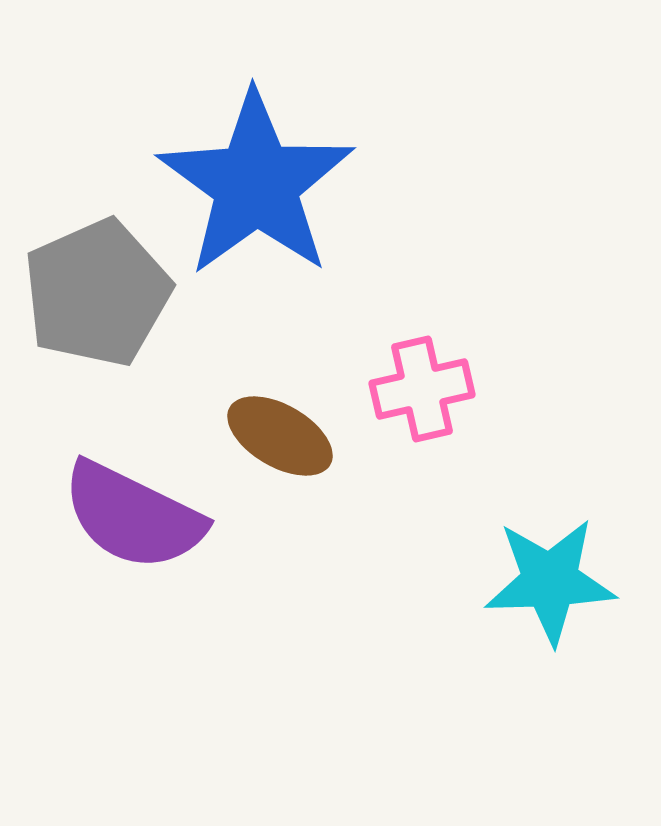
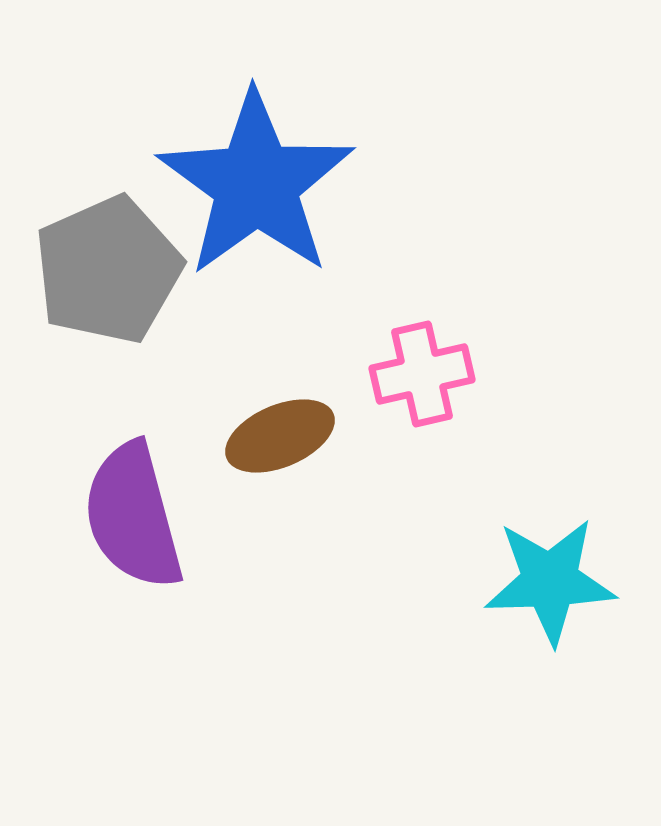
gray pentagon: moved 11 px right, 23 px up
pink cross: moved 15 px up
brown ellipse: rotated 53 degrees counterclockwise
purple semicircle: rotated 49 degrees clockwise
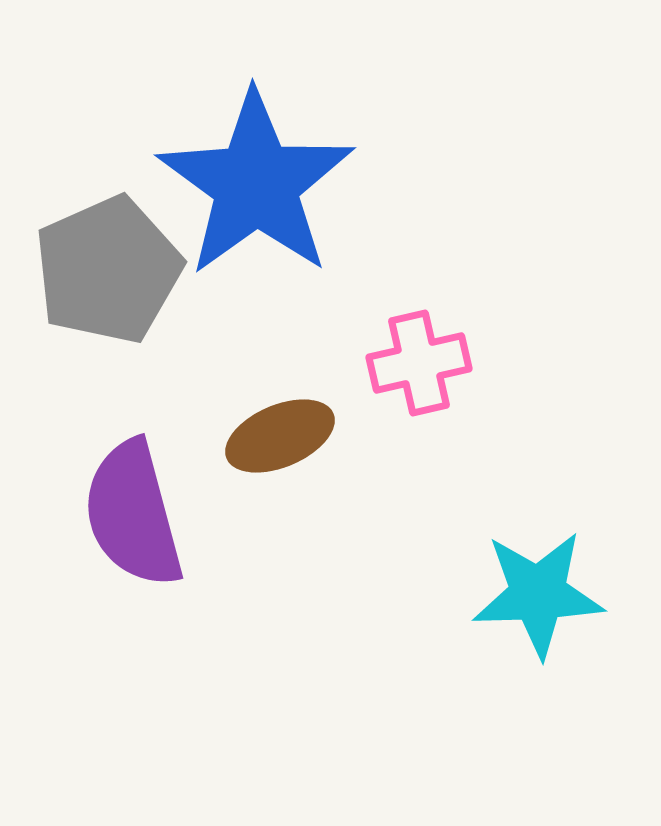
pink cross: moved 3 px left, 11 px up
purple semicircle: moved 2 px up
cyan star: moved 12 px left, 13 px down
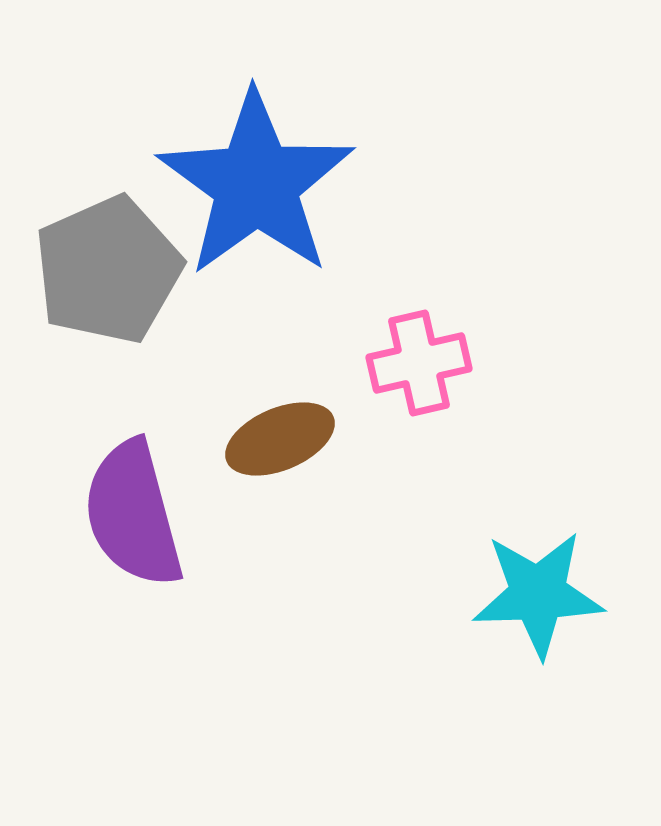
brown ellipse: moved 3 px down
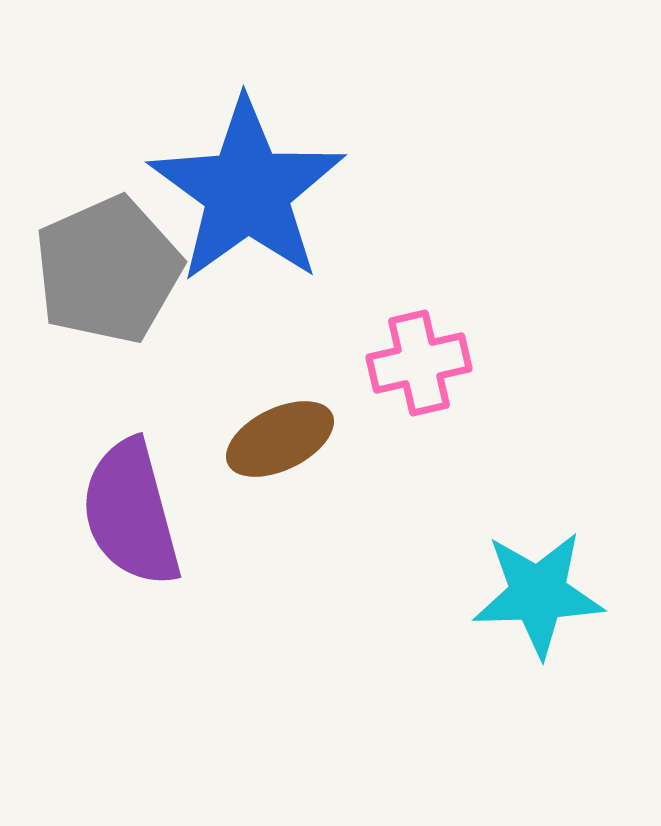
blue star: moved 9 px left, 7 px down
brown ellipse: rotated 3 degrees counterclockwise
purple semicircle: moved 2 px left, 1 px up
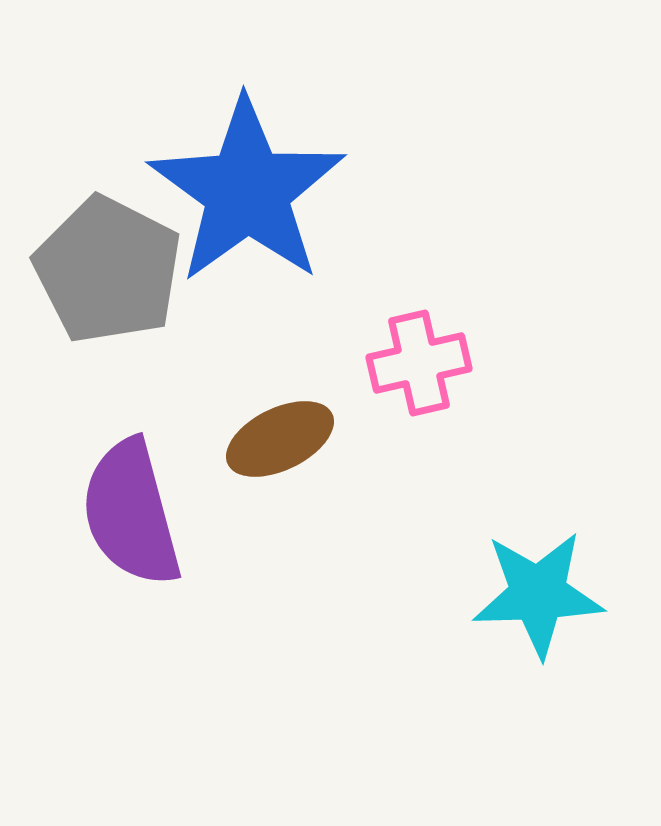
gray pentagon: rotated 21 degrees counterclockwise
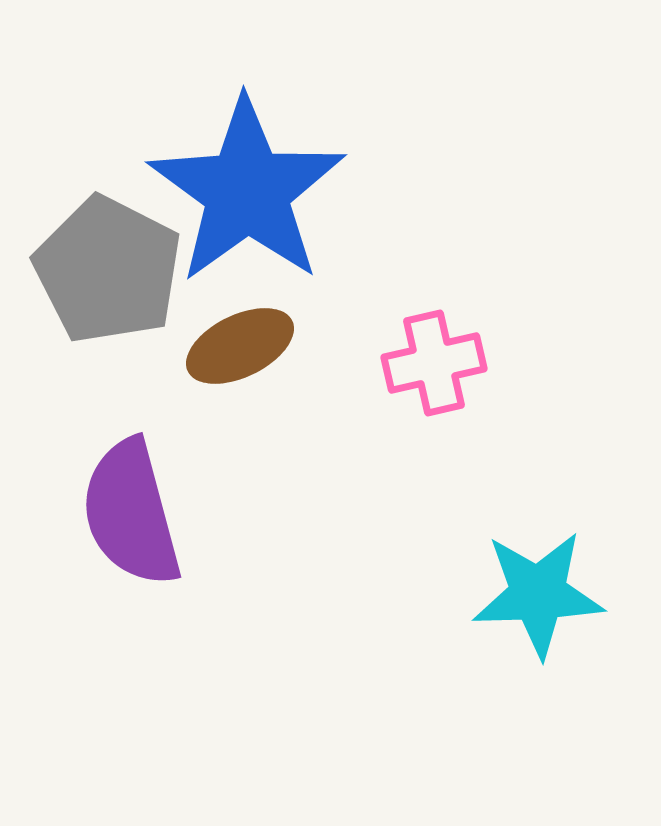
pink cross: moved 15 px right
brown ellipse: moved 40 px left, 93 px up
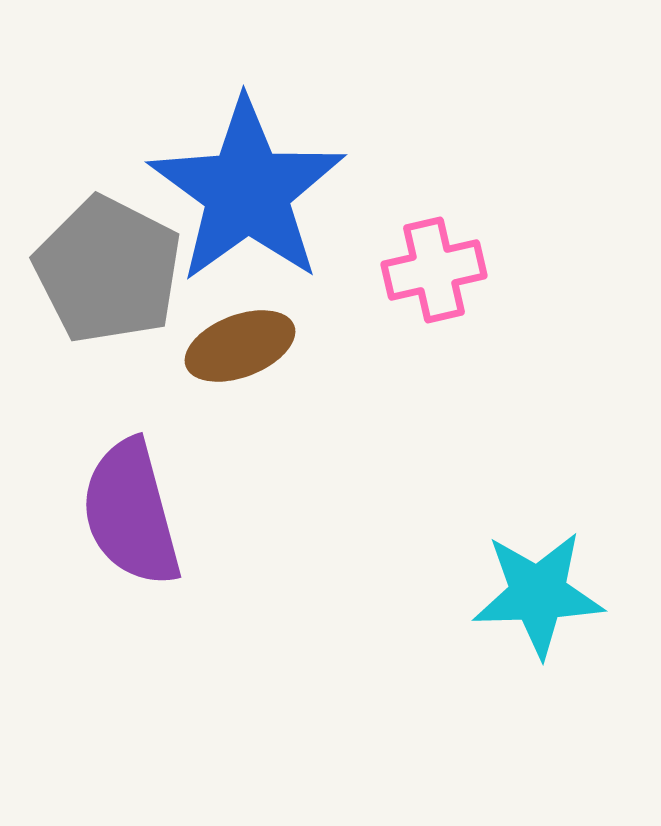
brown ellipse: rotated 5 degrees clockwise
pink cross: moved 93 px up
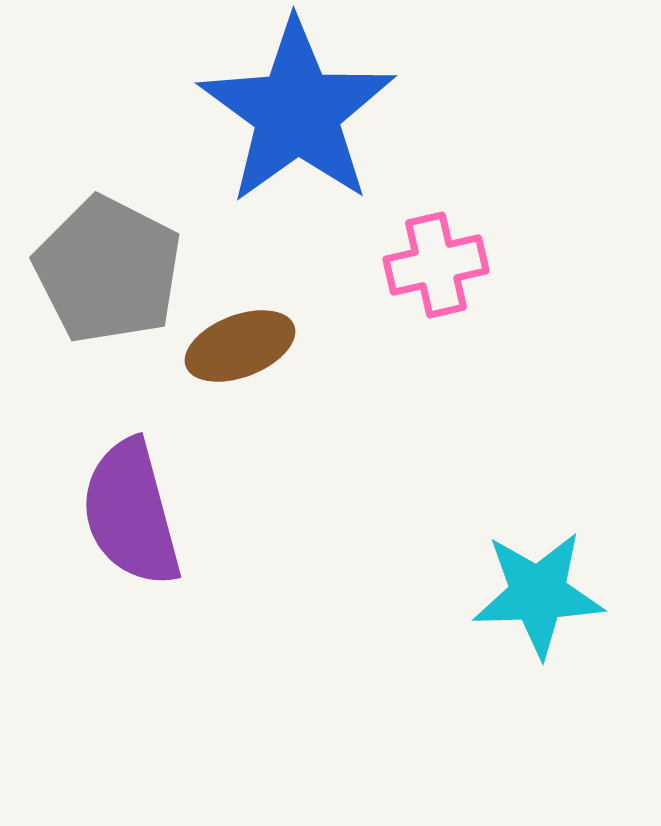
blue star: moved 50 px right, 79 px up
pink cross: moved 2 px right, 5 px up
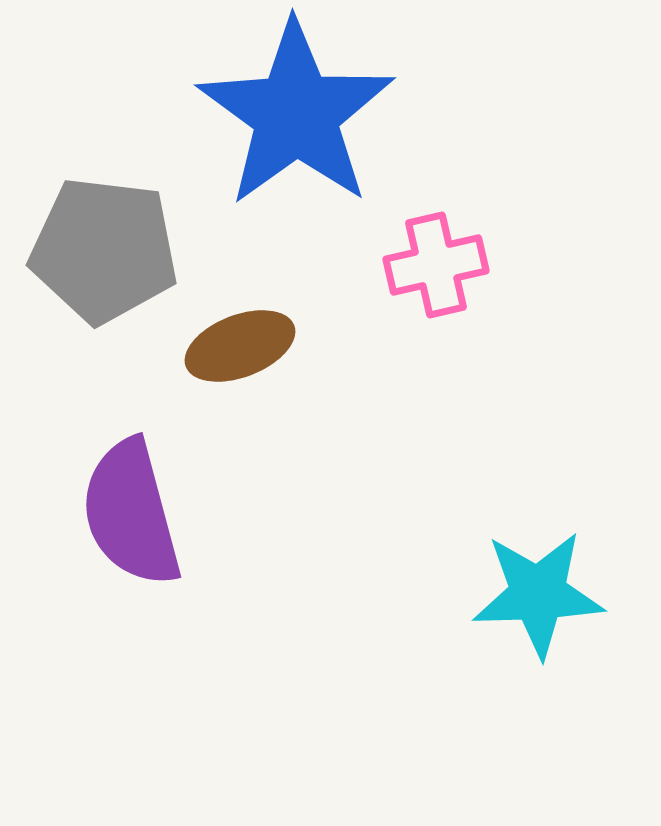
blue star: moved 1 px left, 2 px down
gray pentagon: moved 4 px left, 20 px up; rotated 20 degrees counterclockwise
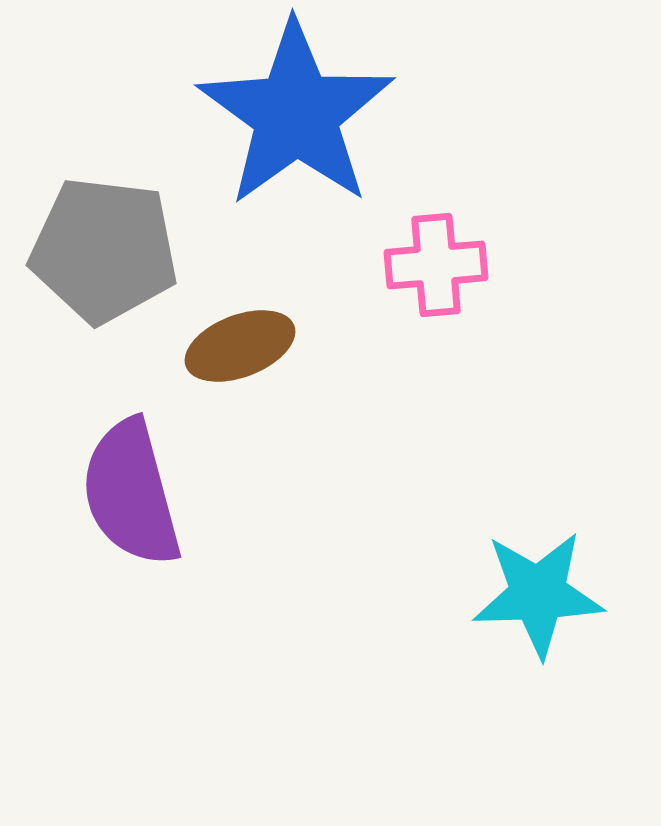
pink cross: rotated 8 degrees clockwise
purple semicircle: moved 20 px up
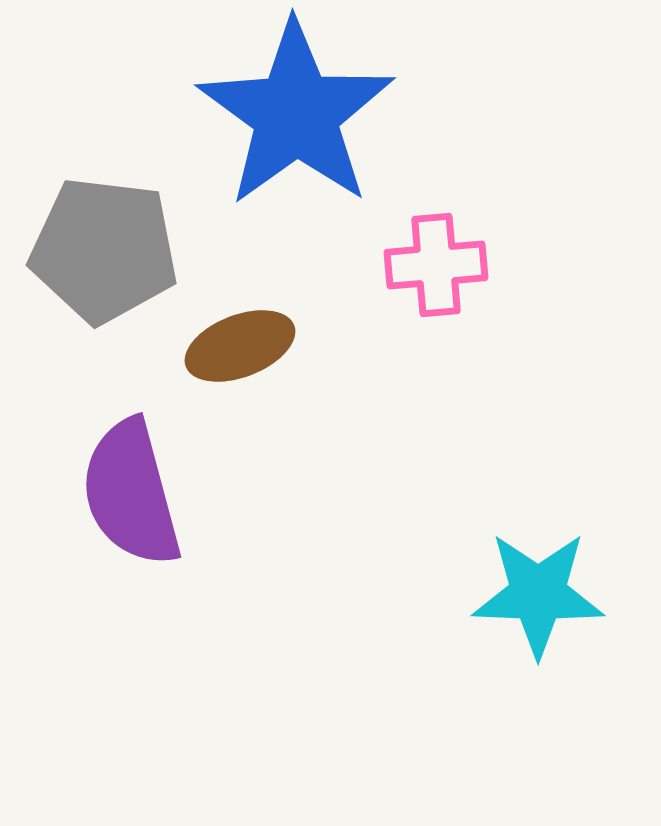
cyan star: rotated 4 degrees clockwise
